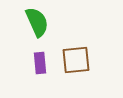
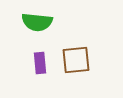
green semicircle: rotated 120 degrees clockwise
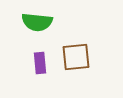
brown square: moved 3 px up
